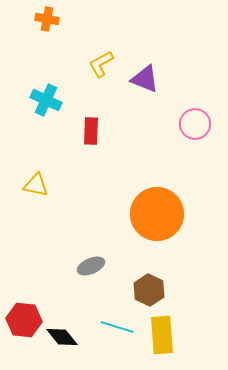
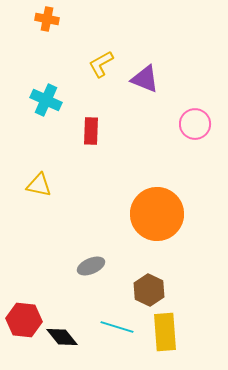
yellow triangle: moved 3 px right
yellow rectangle: moved 3 px right, 3 px up
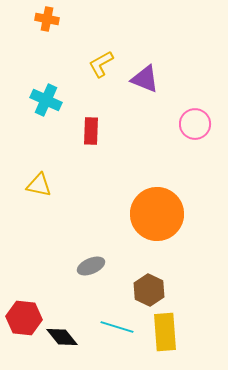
red hexagon: moved 2 px up
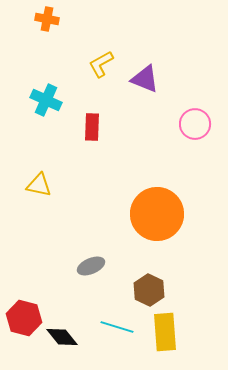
red rectangle: moved 1 px right, 4 px up
red hexagon: rotated 8 degrees clockwise
